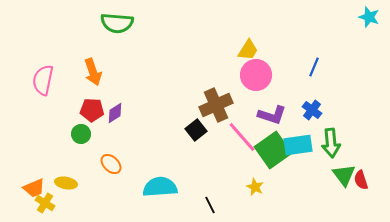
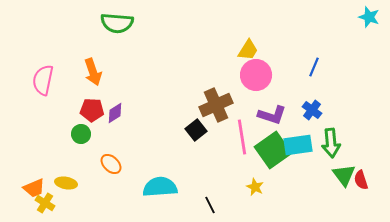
pink line: rotated 32 degrees clockwise
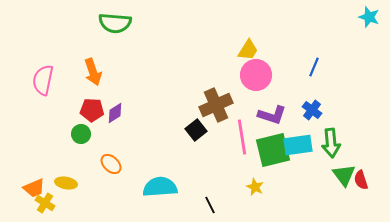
green semicircle: moved 2 px left
green square: rotated 21 degrees clockwise
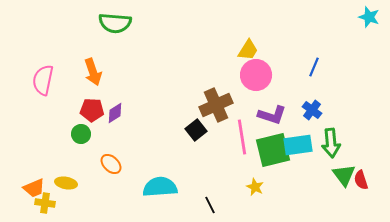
yellow cross: rotated 24 degrees counterclockwise
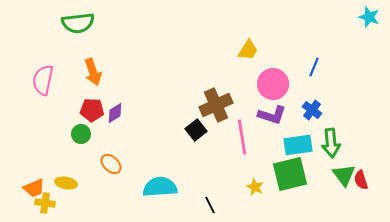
green semicircle: moved 37 px left; rotated 12 degrees counterclockwise
pink circle: moved 17 px right, 9 px down
green square: moved 17 px right, 24 px down
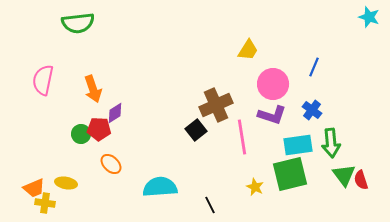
orange arrow: moved 17 px down
red pentagon: moved 7 px right, 19 px down
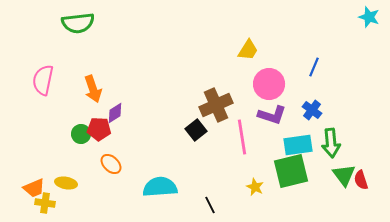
pink circle: moved 4 px left
green square: moved 1 px right, 3 px up
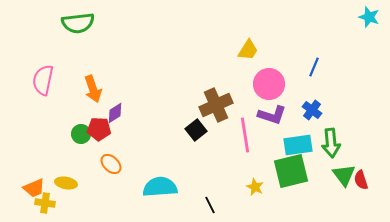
pink line: moved 3 px right, 2 px up
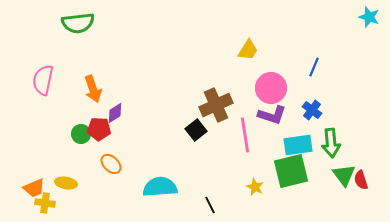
pink circle: moved 2 px right, 4 px down
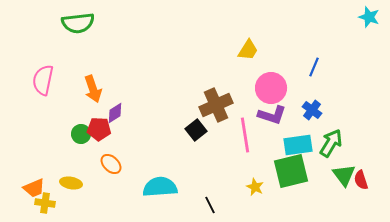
green arrow: rotated 144 degrees counterclockwise
yellow ellipse: moved 5 px right
